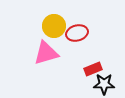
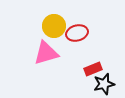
black star: rotated 15 degrees counterclockwise
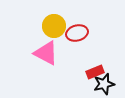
pink triangle: rotated 44 degrees clockwise
red rectangle: moved 2 px right, 3 px down
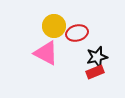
black star: moved 7 px left, 27 px up
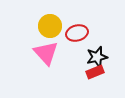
yellow circle: moved 4 px left
pink triangle: rotated 20 degrees clockwise
